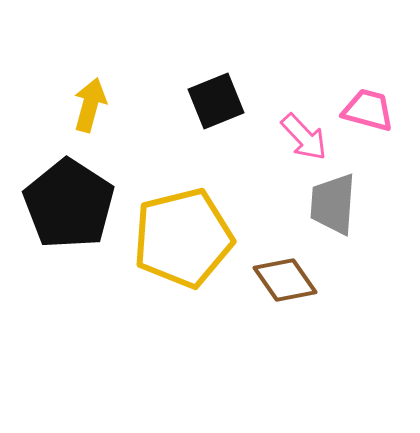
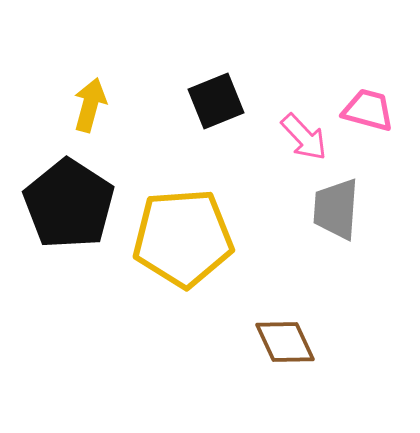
gray trapezoid: moved 3 px right, 5 px down
yellow pentagon: rotated 10 degrees clockwise
brown diamond: moved 62 px down; rotated 10 degrees clockwise
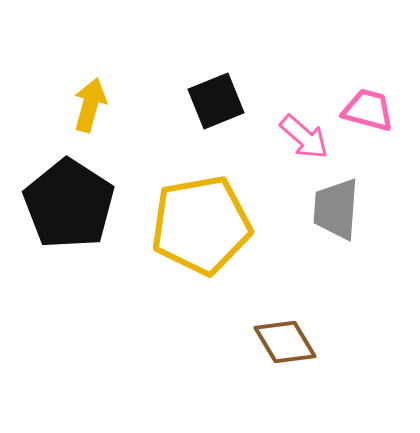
pink arrow: rotated 6 degrees counterclockwise
yellow pentagon: moved 18 px right, 13 px up; rotated 6 degrees counterclockwise
brown diamond: rotated 6 degrees counterclockwise
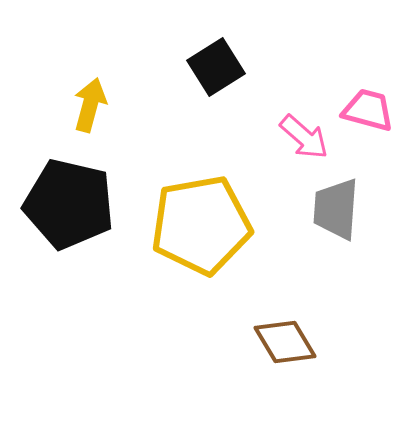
black square: moved 34 px up; rotated 10 degrees counterclockwise
black pentagon: rotated 20 degrees counterclockwise
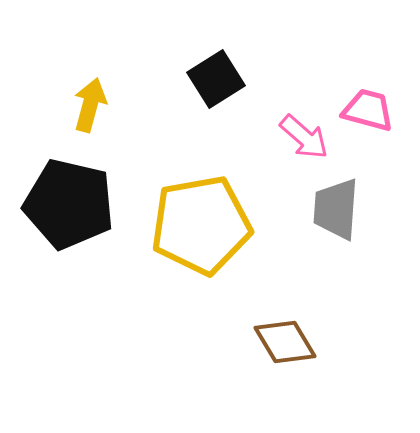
black square: moved 12 px down
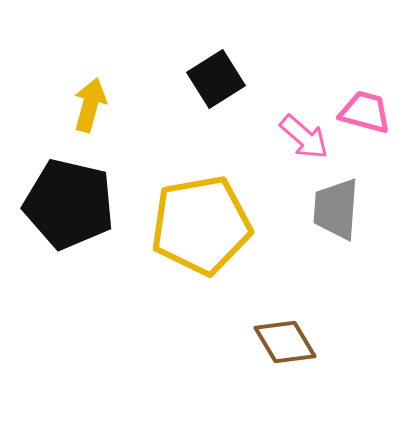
pink trapezoid: moved 3 px left, 2 px down
